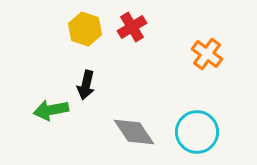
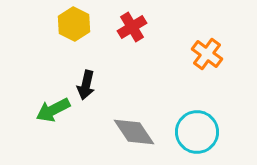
yellow hexagon: moved 11 px left, 5 px up; rotated 8 degrees clockwise
green arrow: moved 2 px right; rotated 16 degrees counterclockwise
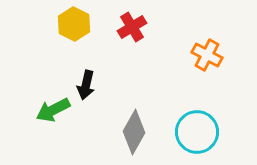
orange cross: moved 1 px down; rotated 8 degrees counterclockwise
gray diamond: rotated 63 degrees clockwise
